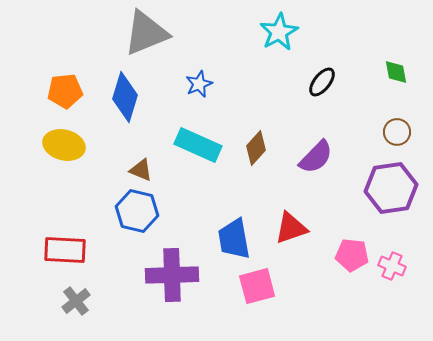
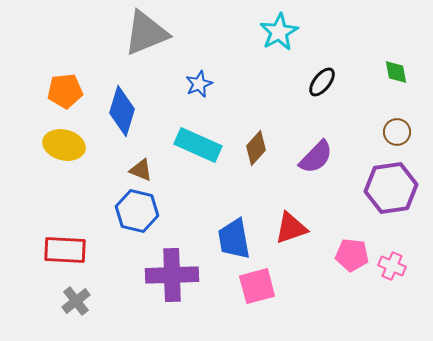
blue diamond: moved 3 px left, 14 px down
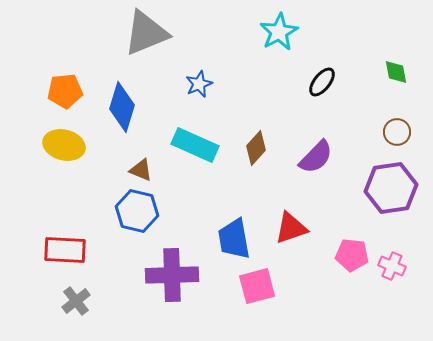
blue diamond: moved 4 px up
cyan rectangle: moved 3 px left
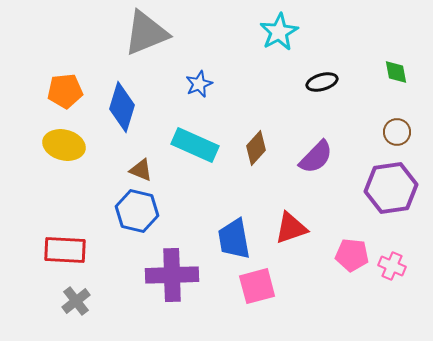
black ellipse: rotated 36 degrees clockwise
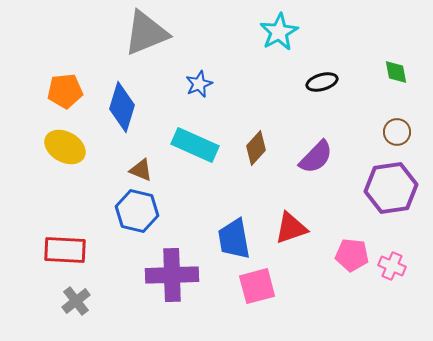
yellow ellipse: moved 1 px right, 2 px down; rotated 15 degrees clockwise
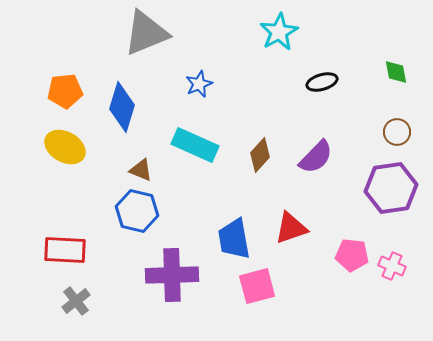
brown diamond: moved 4 px right, 7 px down
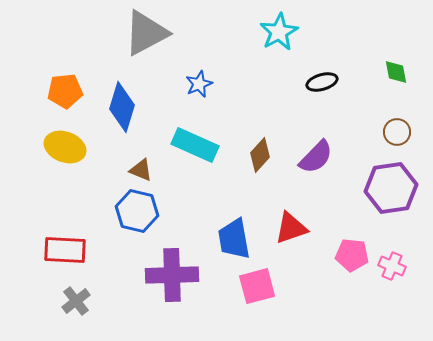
gray triangle: rotated 6 degrees counterclockwise
yellow ellipse: rotated 9 degrees counterclockwise
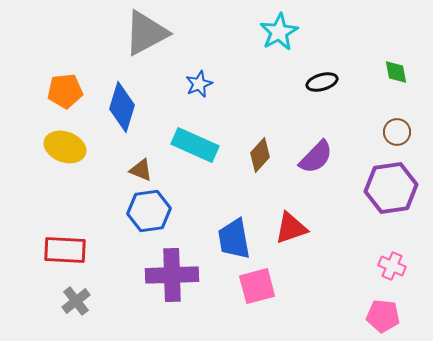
blue hexagon: moved 12 px right; rotated 21 degrees counterclockwise
pink pentagon: moved 31 px right, 61 px down
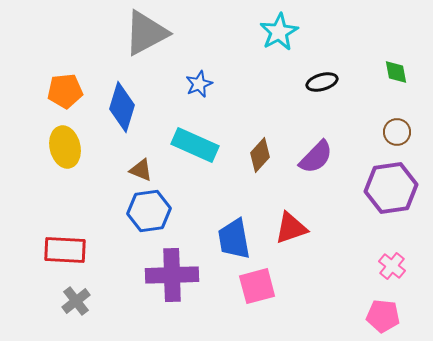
yellow ellipse: rotated 57 degrees clockwise
pink cross: rotated 16 degrees clockwise
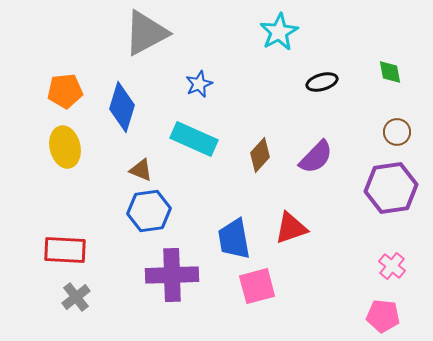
green diamond: moved 6 px left
cyan rectangle: moved 1 px left, 6 px up
gray cross: moved 4 px up
